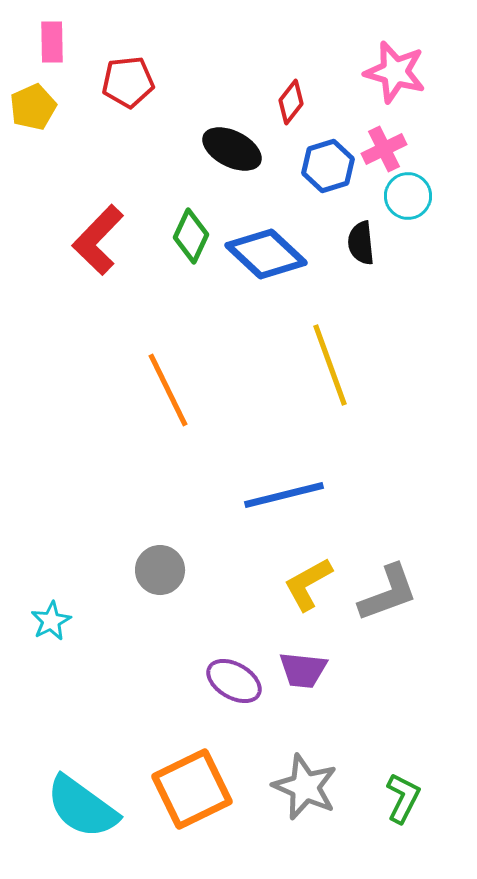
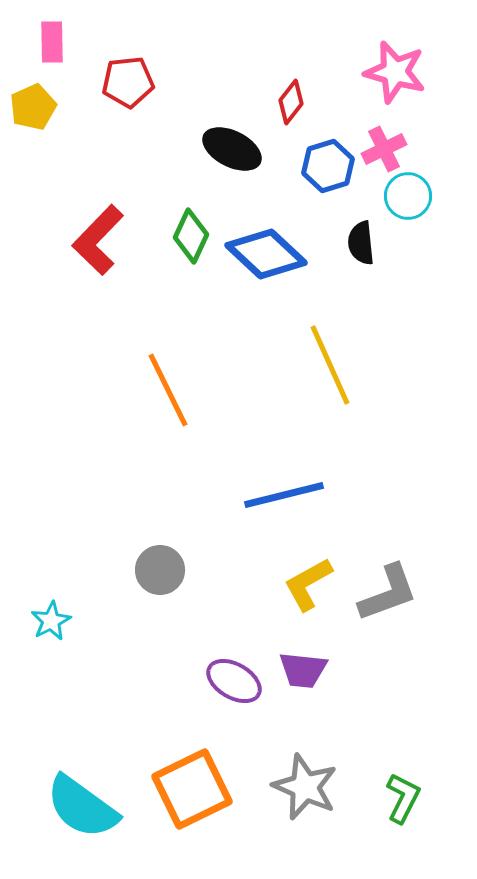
yellow line: rotated 4 degrees counterclockwise
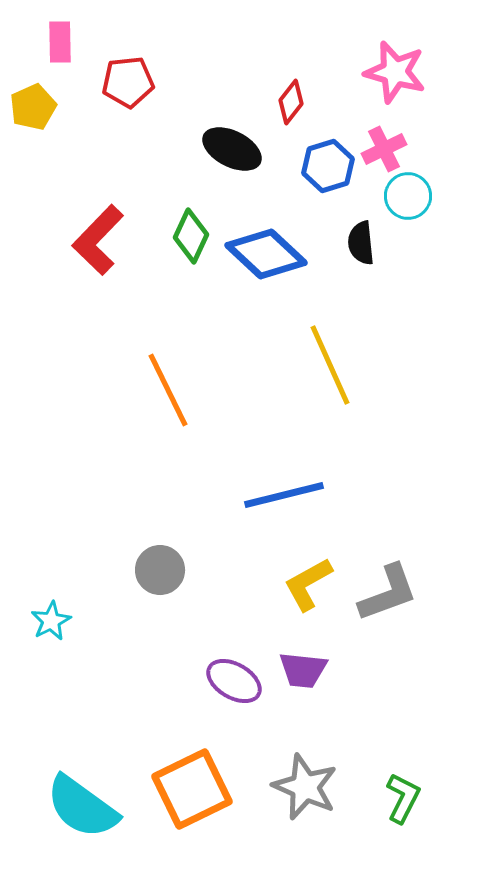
pink rectangle: moved 8 px right
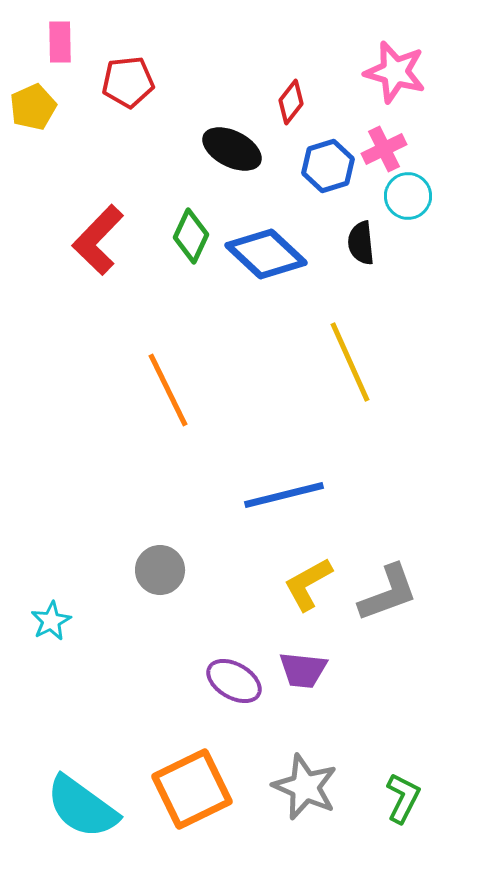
yellow line: moved 20 px right, 3 px up
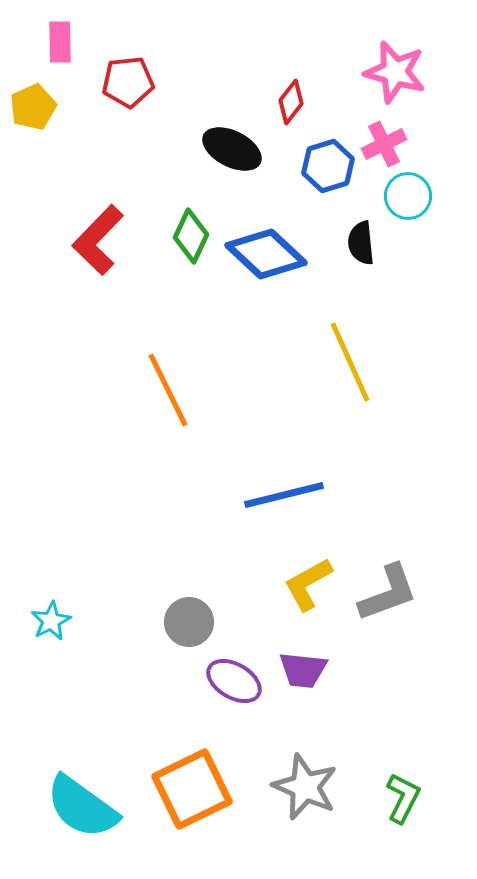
pink cross: moved 5 px up
gray circle: moved 29 px right, 52 px down
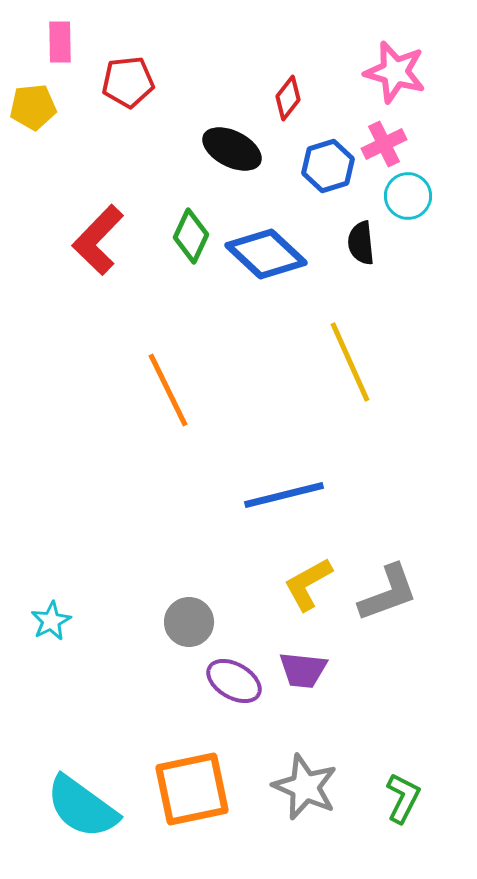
red diamond: moved 3 px left, 4 px up
yellow pentagon: rotated 18 degrees clockwise
orange square: rotated 14 degrees clockwise
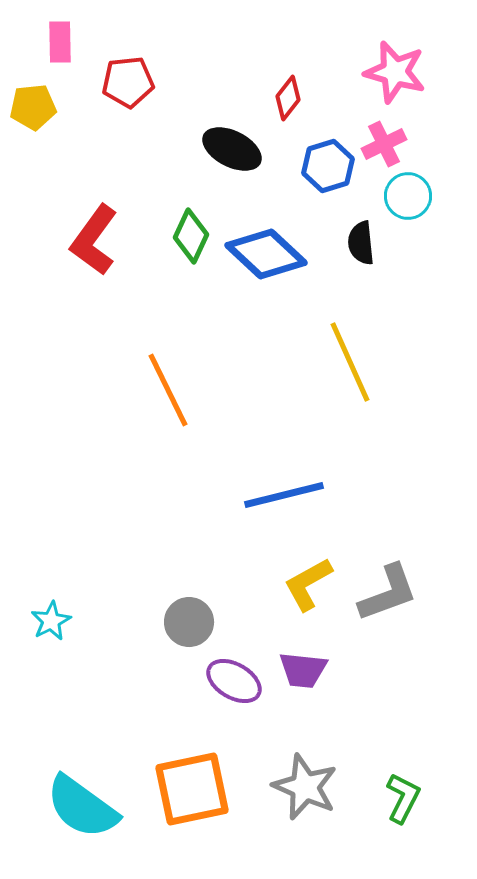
red L-shape: moved 4 px left; rotated 8 degrees counterclockwise
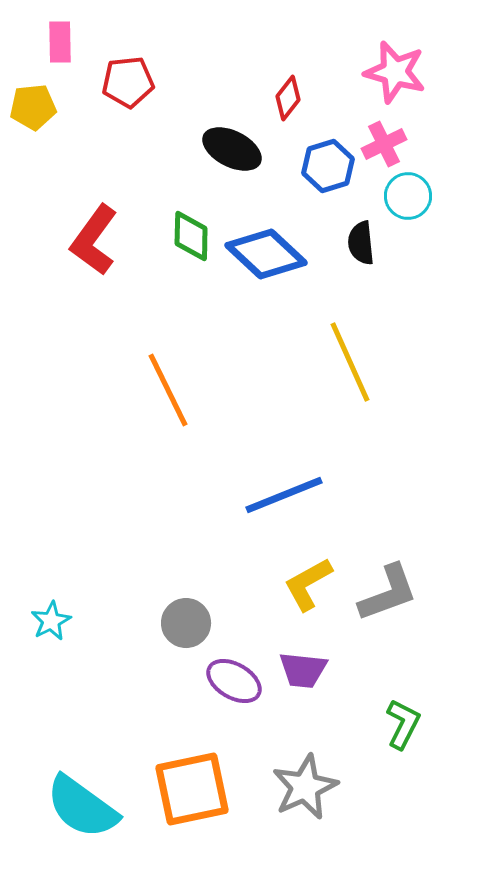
green diamond: rotated 24 degrees counterclockwise
blue line: rotated 8 degrees counterclockwise
gray circle: moved 3 px left, 1 px down
gray star: rotated 24 degrees clockwise
green L-shape: moved 74 px up
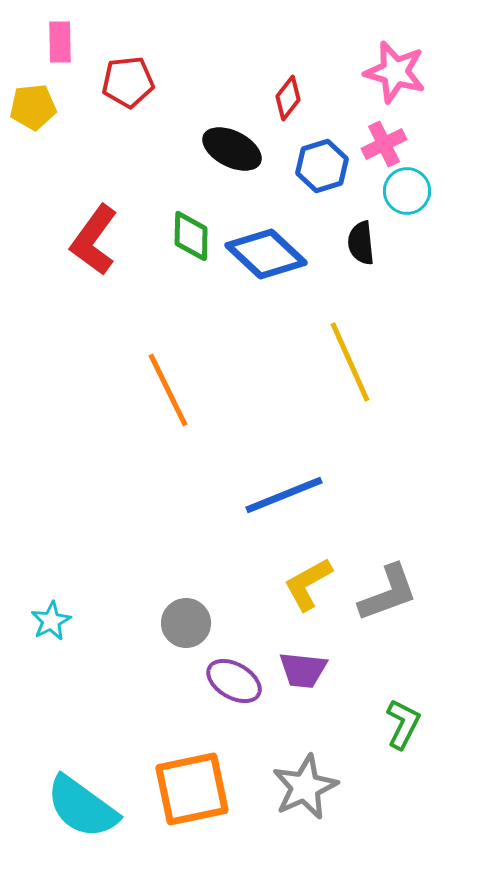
blue hexagon: moved 6 px left
cyan circle: moved 1 px left, 5 px up
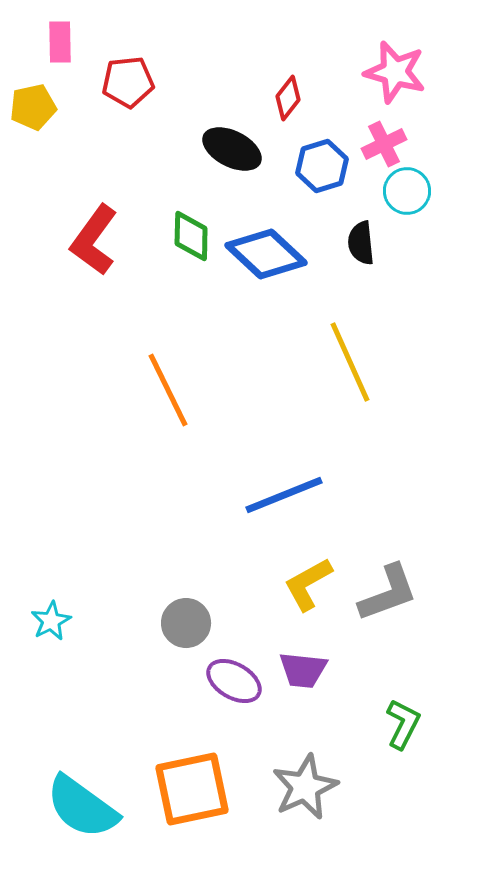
yellow pentagon: rotated 6 degrees counterclockwise
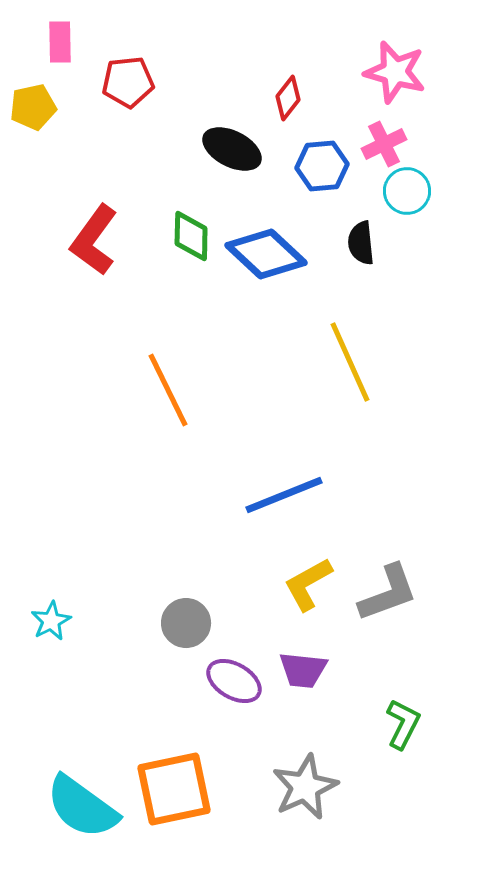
blue hexagon: rotated 12 degrees clockwise
orange square: moved 18 px left
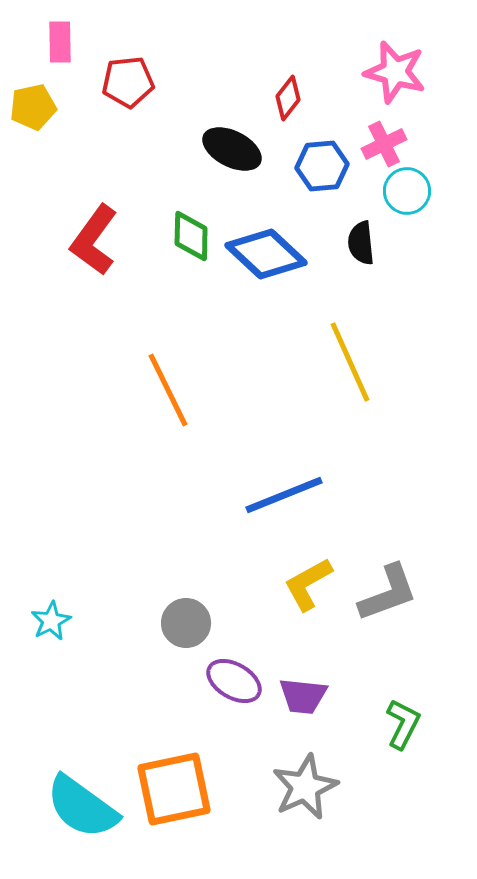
purple trapezoid: moved 26 px down
